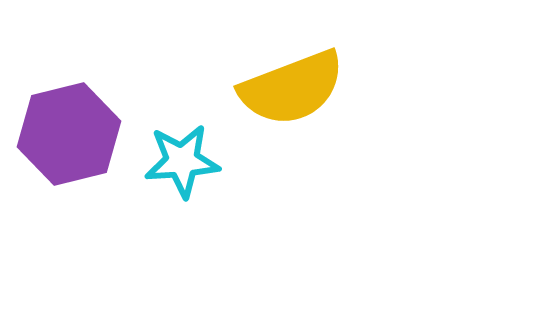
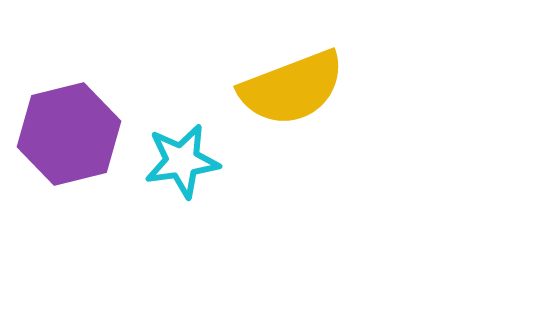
cyan star: rotated 4 degrees counterclockwise
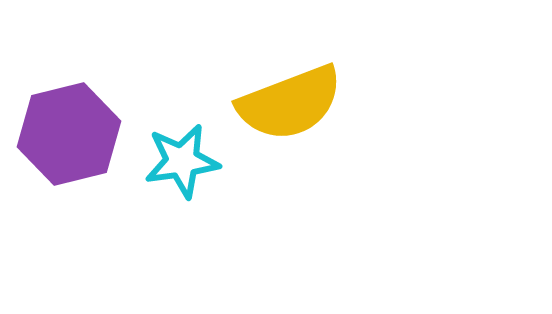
yellow semicircle: moved 2 px left, 15 px down
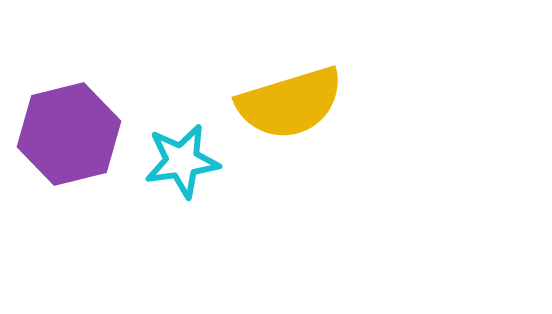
yellow semicircle: rotated 4 degrees clockwise
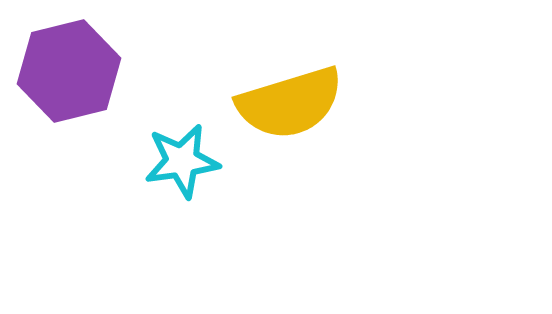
purple hexagon: moved 63 px up
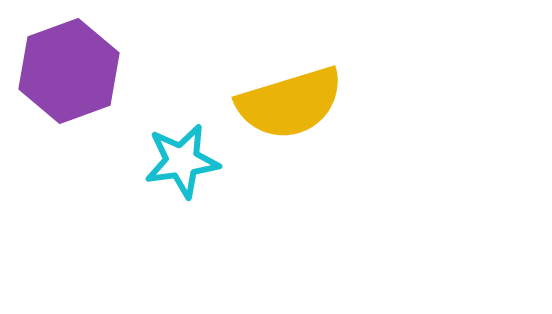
purple hexagon: rotated 6 degrees counterclockwise
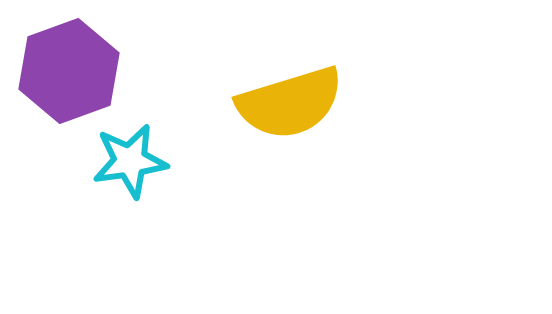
cyan star: moved 52 px left
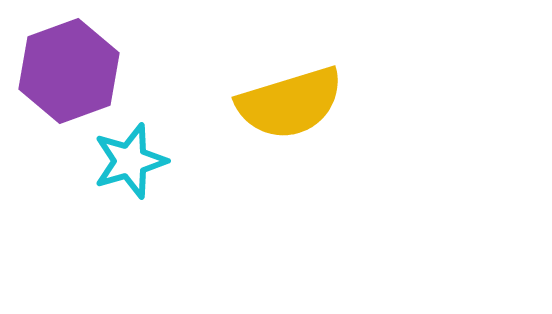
cyan star: rotated 8 degrees counterclockwise
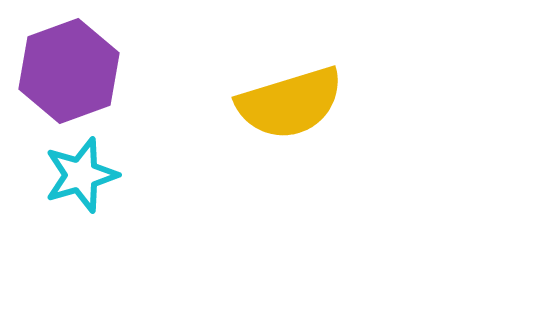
cyan star: moved 49 px left, 14 px down
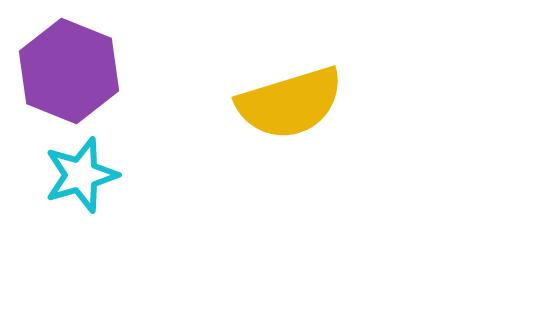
purple hexagon: rotated 18 degrees counterclockwise
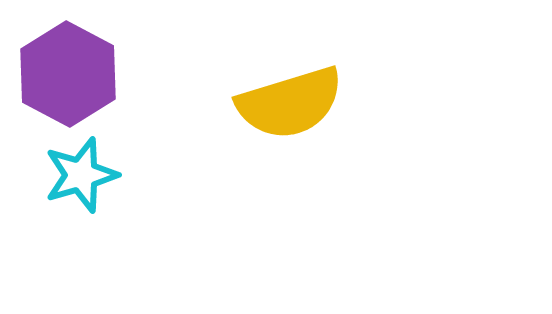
purple hexagon: moved 1 px left, 3 px down; rotated 6 degrees clockwise
